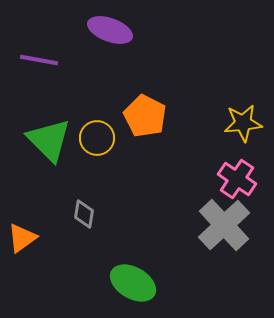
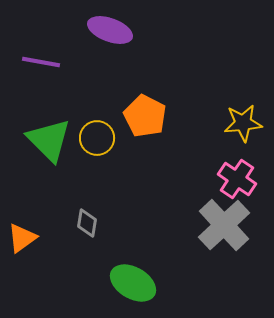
purple line: moved 2 px right, 2 px down
gray diamond: moved 3 px right, 9 px down
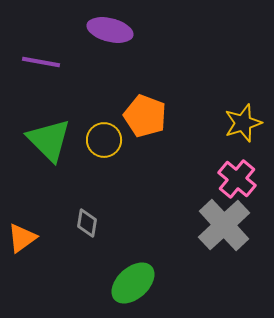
purple ellipse: rotated 6 degrees counterclockwise
orange pentagon: rotated 6 degrees counterclockwise
yellow star: rotated 12 degrees counterclockwise
yellow circle: moved 7 px right, 2 px down
pink cross: rotated 6 degrees clockwise
green ellipse: rotated 72 degrees counterclockwise
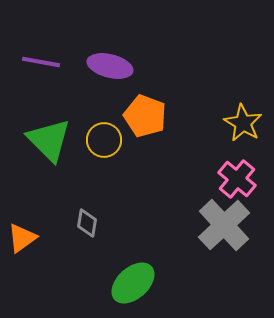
purple ellipse: moved 36 px down
yellow star: rotated 24 degrees counterclockwise
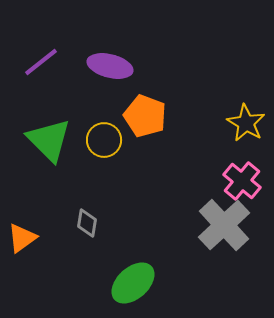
purple line: rotated 48 degrees counterclockwise
yellow star: moved 3 px right
pink cross: moved 5 px right, 2 px down
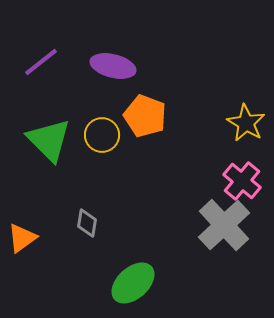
purple ellipse: moved 3 px right
yellow circle: moved 2 px left, 5 px up
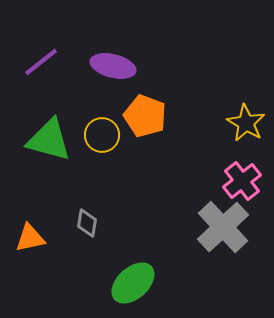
green triangle: rotated 30 degrees counterclockwise
pink cross: rotated 12 degrees clockwise
gray cross: moved 1 px left, 2 px down
orange triangle: moved 8 px right; rotated 24 degrees clockwise
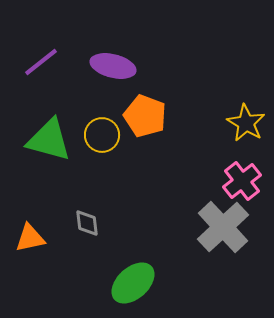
gray diamond: rotated 16 degrees counterclockwise
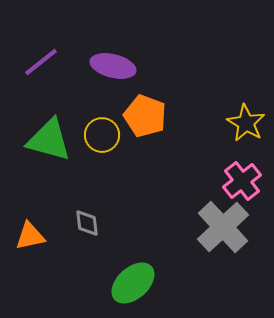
orange triangle: moved 2 px up
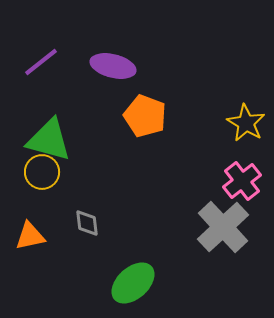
yellow circle: moved 60 px left, 37 px down
